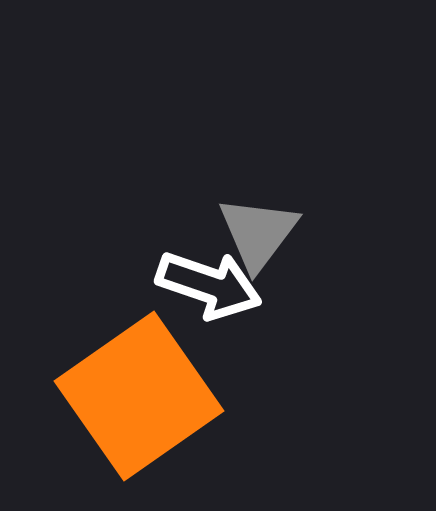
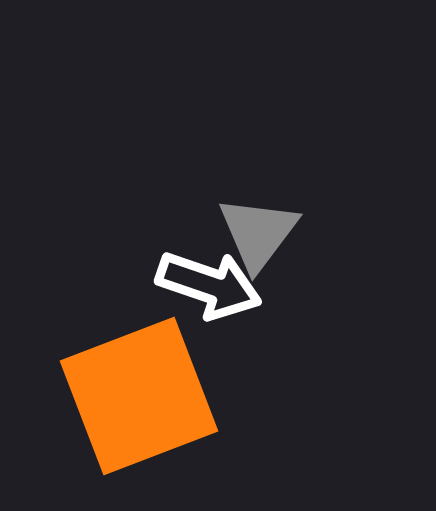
orange square: rotated 14 degrees clockwise
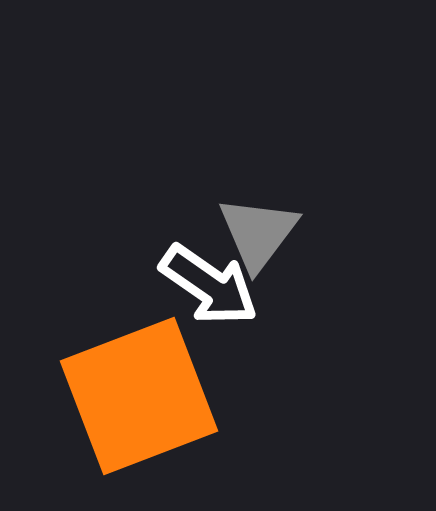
white arrow: rotated 16 degrees clockwise
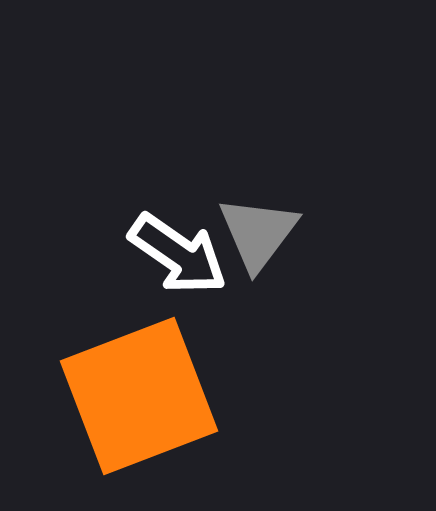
white arrow: moved 31 px left, 31 px up
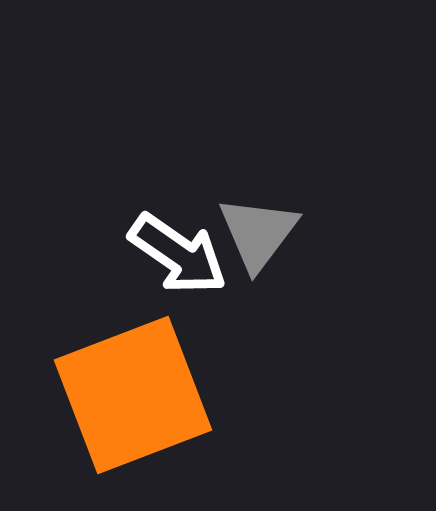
orange square: moved 6 px left, 1 px up
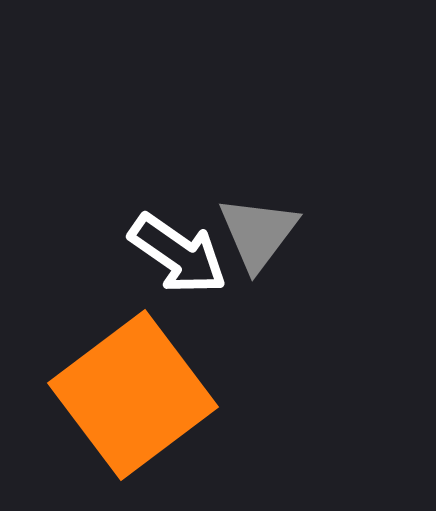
orange square: rotated 16 degrees counterclockwise
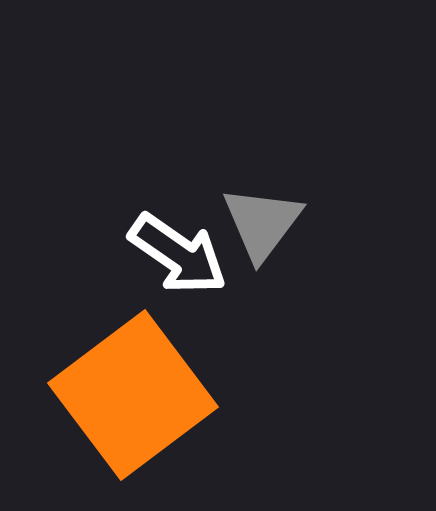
gray triangle: moved 4 px right, 10 px up
